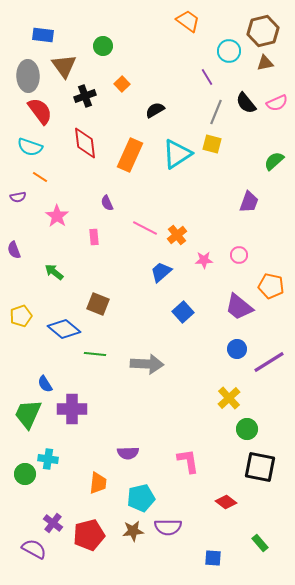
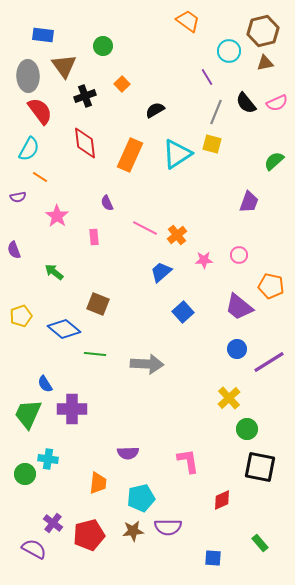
cyan semicircle at (30, 147): moved 1 px left, 2 px down; rotated 80 degrees counterclockwise
red diamond at (226, 502): moved 4 px left, 2 px up; rotated 60 degrees counterclockwise
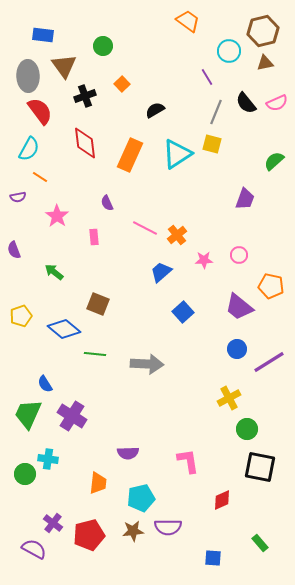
purple trapezoid at (249, 202): moved 4 px left, 3 px up
yellow cross at (229, 398): rotated 15 degrees clockwise
purple cross at (72, 409): moved 7 px down; rotated 32 degrees clockwise
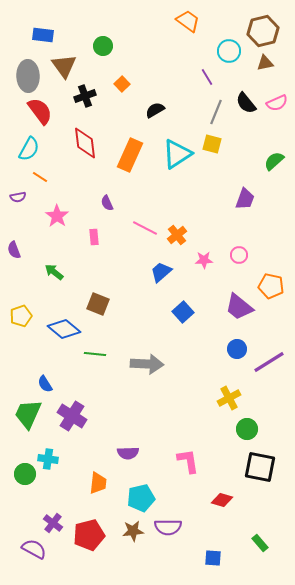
red diamond at (222, 500): rotated 40 degrees clockwise
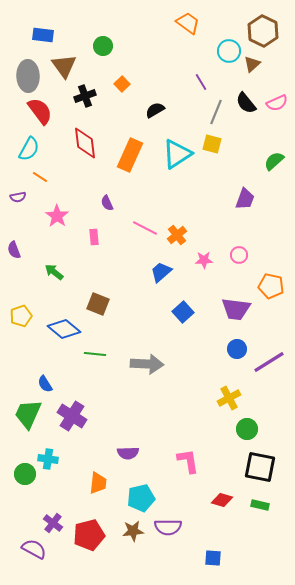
orange trapezoid at (188, 21): moved 2 px down
brown hexagon at (263, 31): rotated 20 degrees counterclockwise
brown triangle at (265, 63): moved 13 px left, 1 px down; rotated 30 degrees counterclockwise
purple line at (207, 77): moved 6 px left, 5 px down
purple trapezoid at (239, 307): moved 3 px left, 2 px down; rotated 32 degrees counterclockwise
green rectangle at (260, 543): moved 38 px up; rotated 36 degrees counterclockwise
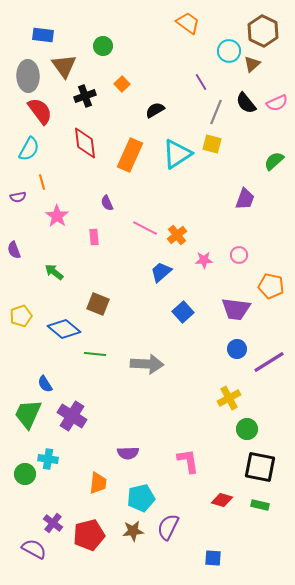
orange line at (40, 177): moved 2 px right, 5 px down; rotated 42 degrees clockwise
purple semicircle at (168, 527): rotated 116 degrees clockwise
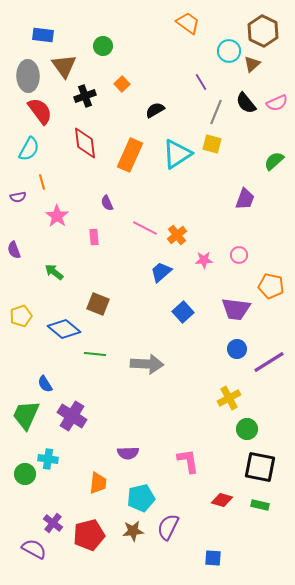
green trapezoid at (28, 414): moved 2 px left, 1 px down
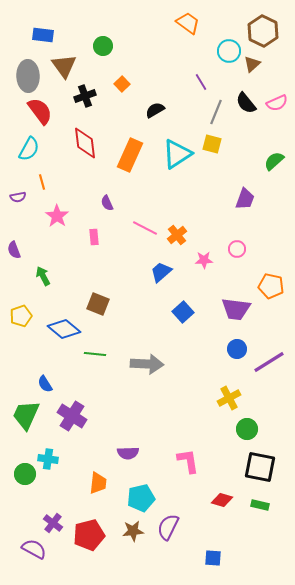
pink circle at (239, 255): moved 2 px left, 6 px up
green arrow at (54, 272): moved 11 px left, 4 px down; rotated 24 degrees clockwise
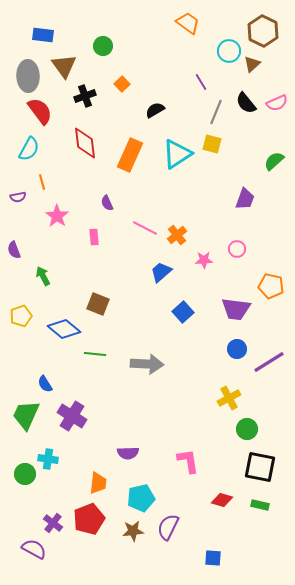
red pentagon at (89, 535): moved 16 px up; rotated 8 degrees counterclockwise
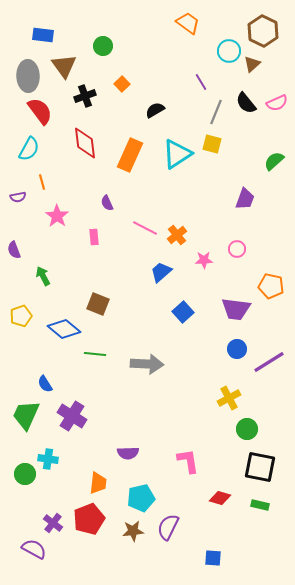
red diamond at (222, 500): moved 2 px left, 2 px up
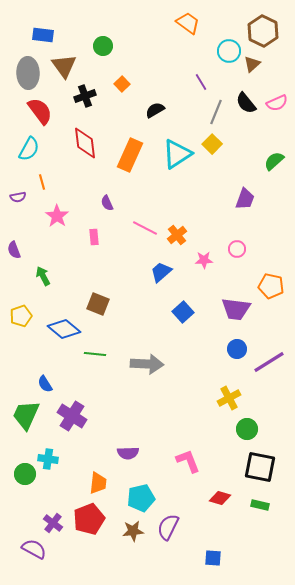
gray ellipse at (28, 76): moved 3 px up
yellow square at (212, 144): rotated 30 degrees clockwise
pink L-shape at (188, 461): rotated 12 degrees counterclockwise
